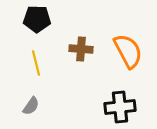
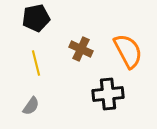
black pentagon: moved 1 px left, 1 px up; rotated 12 degrees counterclockwise
brown cross: rotated 20 degrees clockwise
black cross: moved 12 px left, 13 px up
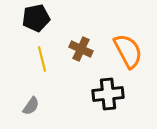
yellow line: moved 6 px right, 4 px up
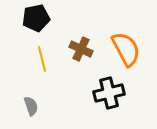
orange semicircle: moved 2 px left, 2 px up
black cross: moved 1 px right, 1 px up; rotated 8 degrees counterclockwise
gray semicircle: rotated 54 degrees counterclockwise
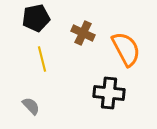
brown cross: moved 2 px right, 16 px up
black cross: rotated 20 degrees clockwise
gray semicircle: rotated 24 degrees counterclockwise
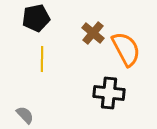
brown cross: moved 10 px right; rotated 15 degrees clockwise
yellow line: rotated 15 degrees clockwise
gray semicircle: moved 6 px left, 9 px down
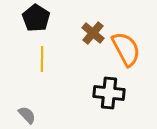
black pentagon: rotated 28 degrees counterclockwise
gray semicircle: moved 2 px right
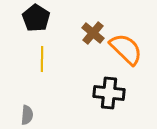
orange semicircle: rotated 18 degrees counterclockwise
gray semicircle: rotated 48 degrees clockwise
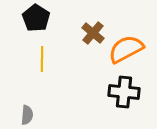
orange semicircle: rotated 72 degrees counterclockwise
black cross: moved 15 px right, 1 px up
